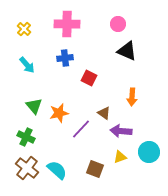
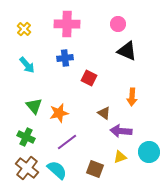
purple line: moved 14 px left, 13 px down; rotated 10 degrees clockwise
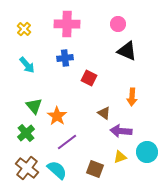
orange star: moved 2 px left, 3 px down; rotated 24 degrees counterclockwise
green cross: moved 4 px up; rotated 24 degrees clockwise
cyan circle: moved 2 px left
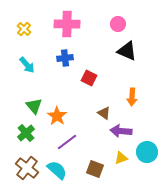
yellow triangle: moved 1 px right, 1 px down
